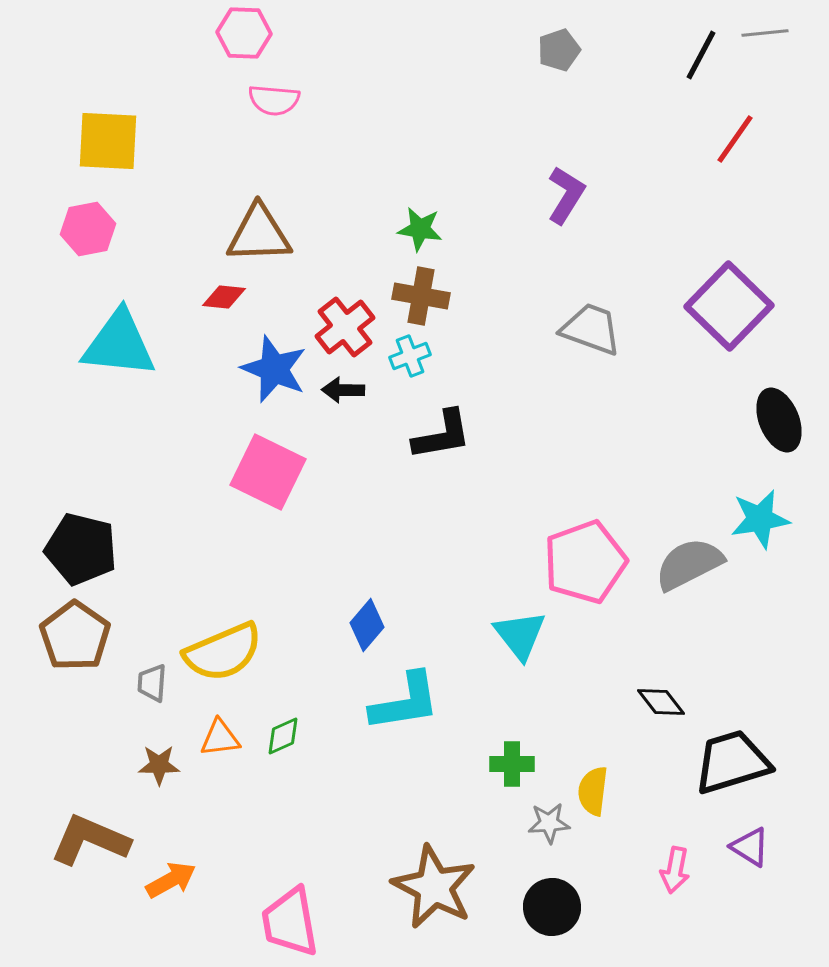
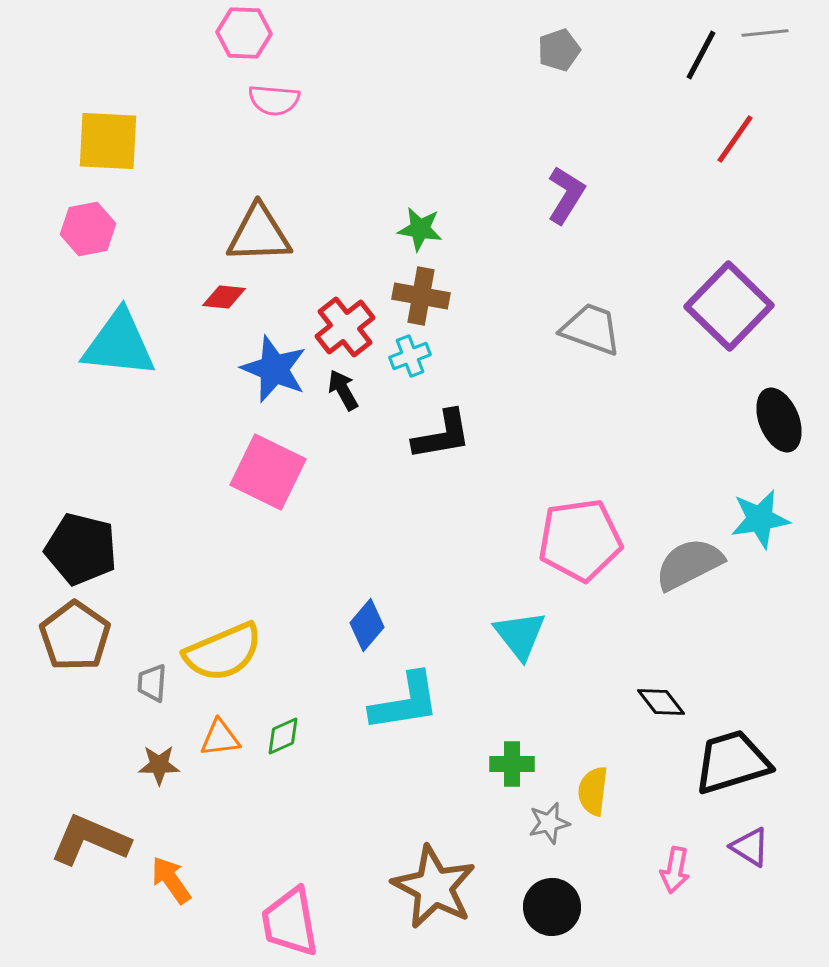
black arrow at (343, 390): rotated 60 degrees clockwise
pink pentagon at (585, 562): moved 5 px left, 22 px up; rotated 12 degrees clockwise
gray star at (549, 823): rotated 9 degrees counterclockwise
orange arrow at (171, 880): rotated 96 degrees counterclockwise
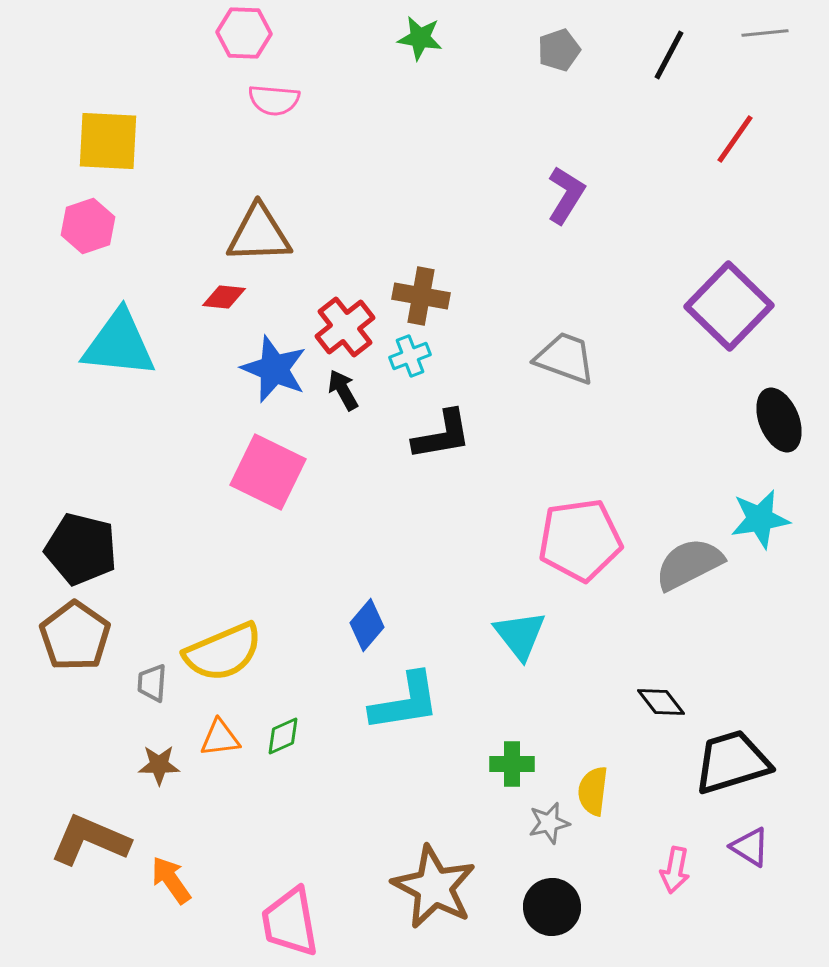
black line at (701, 55): moved 32 px left
pink hexagon at (88, 229): moved 3 px up; rotated 8 degrees counterclockwise
green star at (420, 229): moved 191 px up
gray trapezoid at (591, 329): moved 26 px left, 29 px down
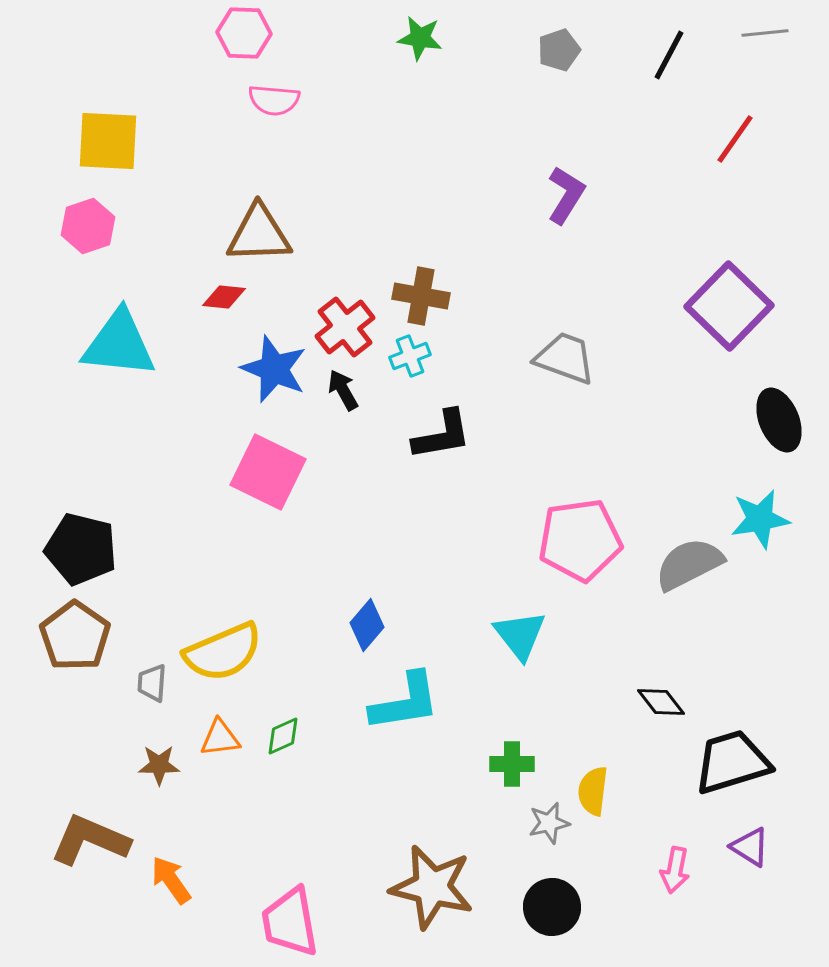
brown star at (434, 887): moved 2 px left; rotated 14 degrees counterclockwise
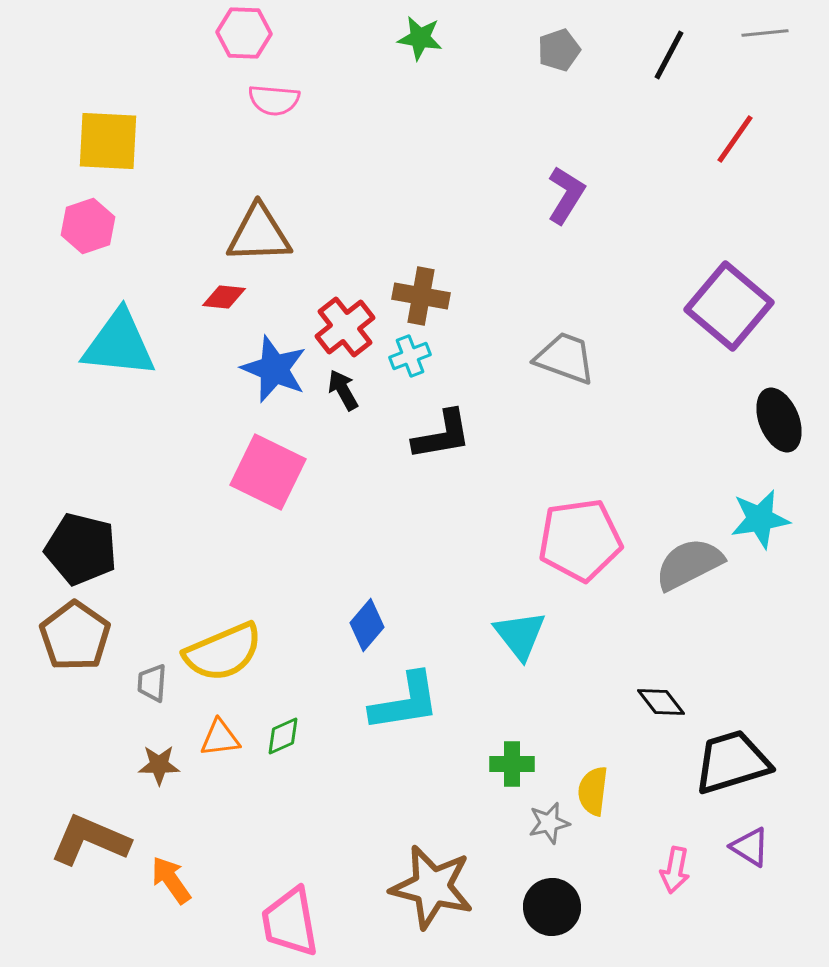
purple square at (729, 306): rotated 4 degrees counterclockwise
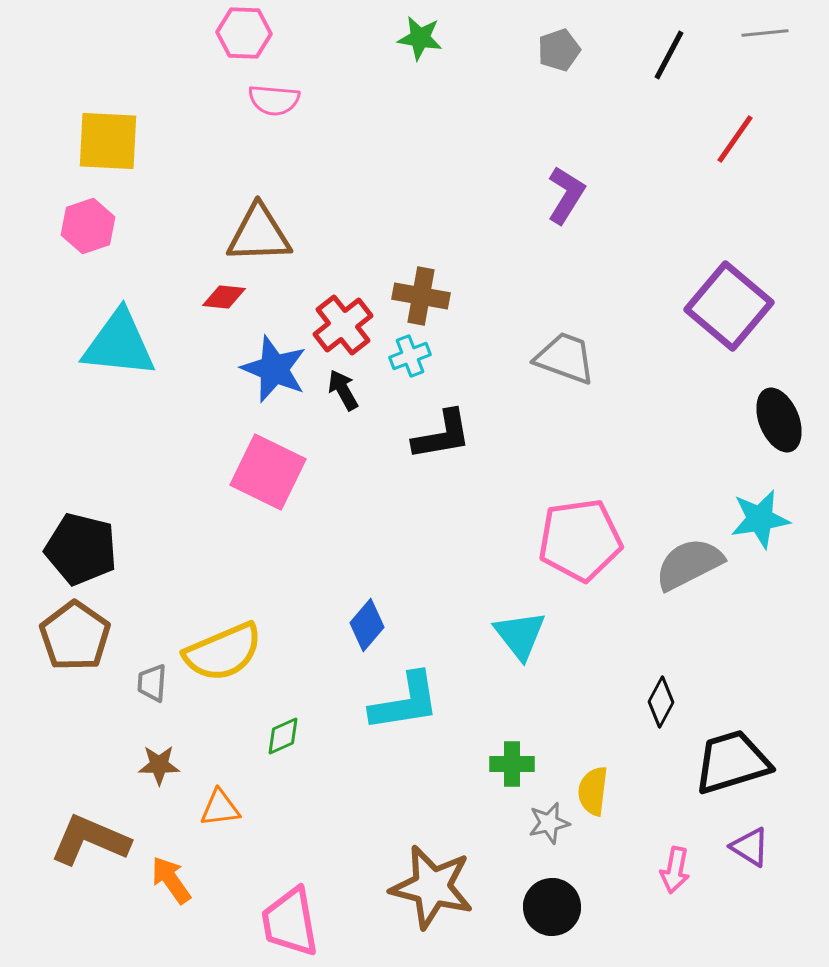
red cross at (345, 327): moved 2 px left, 2 px up
black diamond at (661, 702): rotated 66 degrees clockwise
orange triangle at (220, 738): moved 70 px down
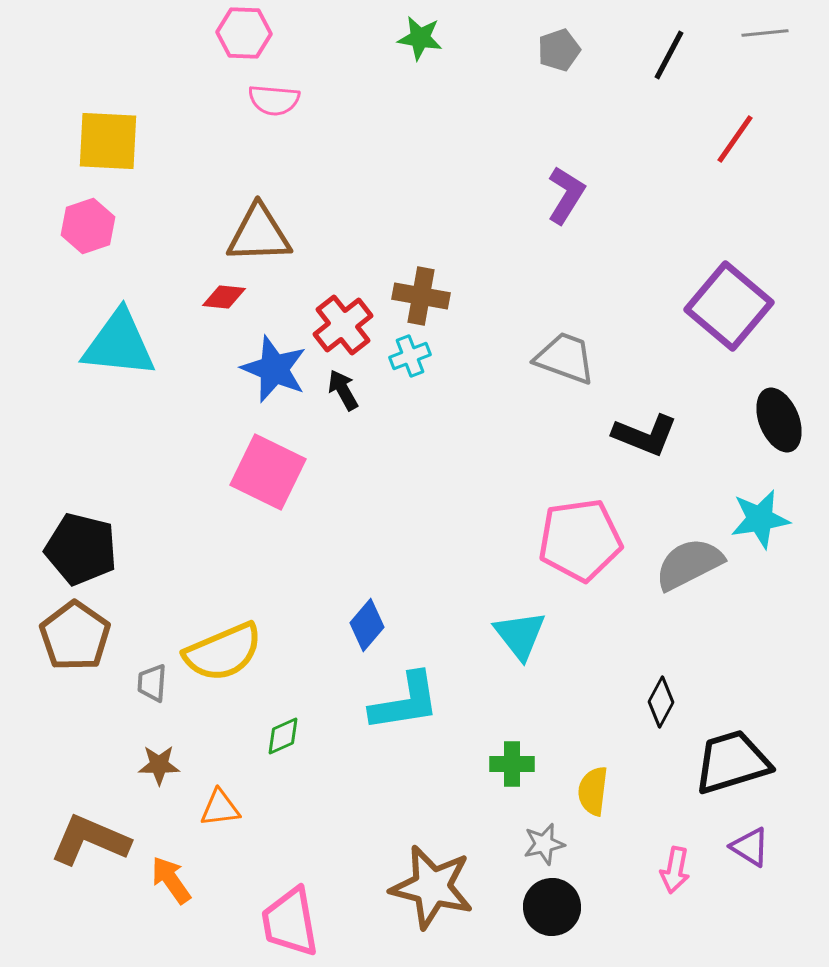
black L-shape at (442, 435): moved 203 px right; rotated 32 degrees clockwise
gray star at (549, 823): moved 5 px left, 21 px down
